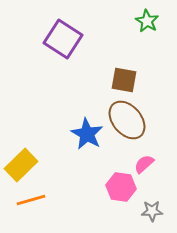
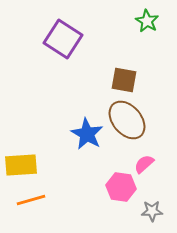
yellow rectangle: rotated 40 degrees clockwise
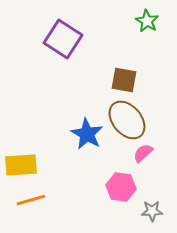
pink semicircle: moved 1 px left, 11 px up
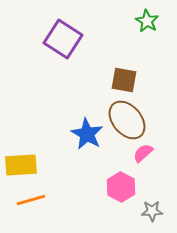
pink hexagon: rotated 20 degrees clockwise
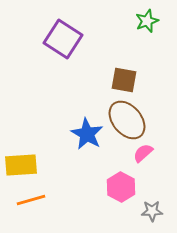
green star: rotated 20 degrees clockwise
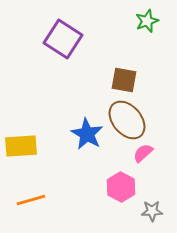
yellow rectangle: moved 19 px up
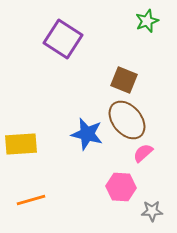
brown square: rotated 12 degrees clockwise
blue star: rotated 16 degrees counterclockwise
yellow rectangle: moved 2 px up
pink hexagon: rotated 24 degrees counterclockwise
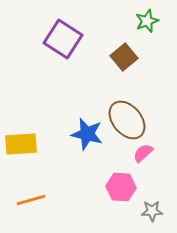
brown square: moved 23 px up; rotated 28 degrees clockwise
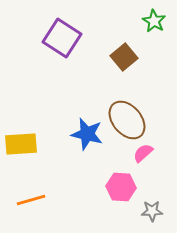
green star: moved 7 px right; rotated 20 degrees counterclockwise
purple square: moved 1 px left, 1 px up
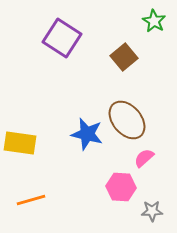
yellow rectangle: moved 1 px left, 1 px up; rotated 12 degrees clockwise
pink semicircle: moved 1 px right, 5 px down
